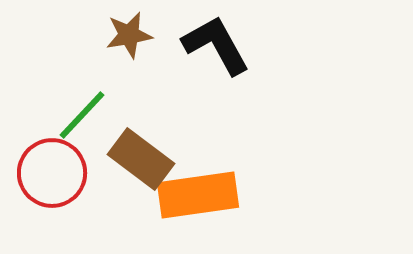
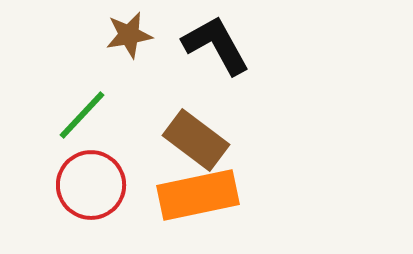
brown rectangle: moved 55 px right, 19 px up
red circle: moved 39 px right, 12 px down
orange rectangle: rotated 4 degrees counterclockwise
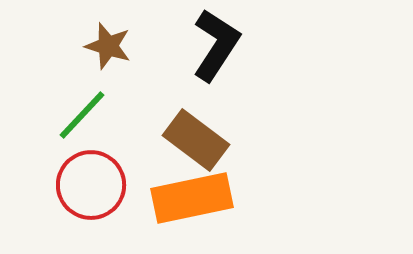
brown star: moved 21 px left, 11 px down; rotated 27 degrees clockwise
black L-shape: rotated 62 degrees clockwise
orange rectangle: moved 6 px left, 3 px down
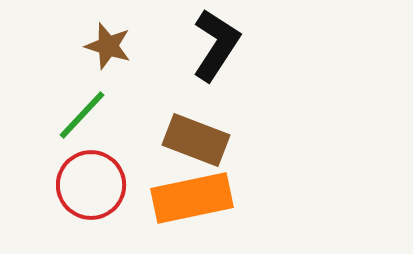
brown rectangle: rotated 16 degrees counterclockwise
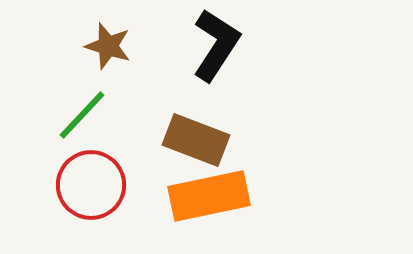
orange rectangle: moved 17 px right, 2 px up
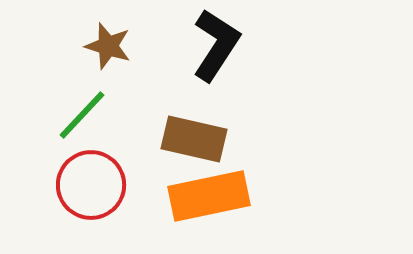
brown rectangle: moved 2 px left, 1 px up; rotated 8 degrees counterclockwise
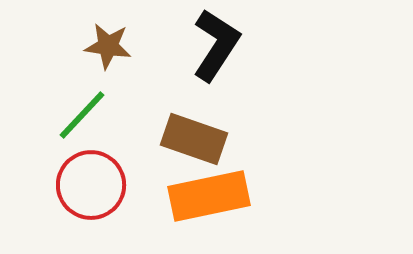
brown star: rotated 9 degrees counterclockwise
brown rectangle: rotated 6 degrees clockwise
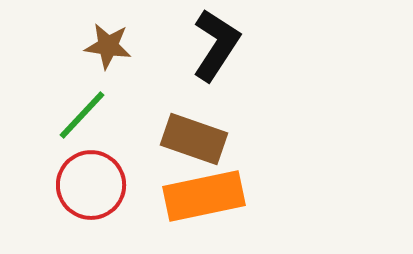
orange rectangle: moved 5 px left
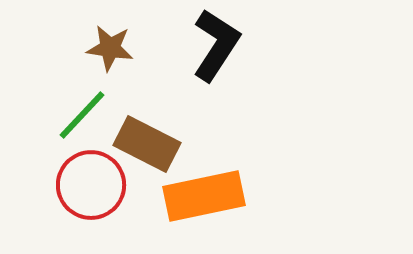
brown star: moved 2 px right, 2 px down
brown rectangle: moved 47 px left, 5 px down; rotated 8 degrees clockwise
